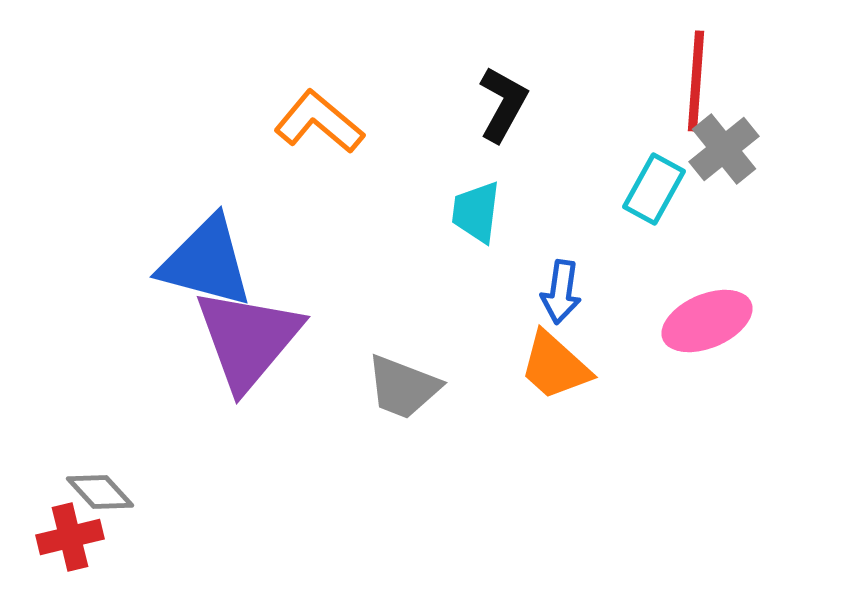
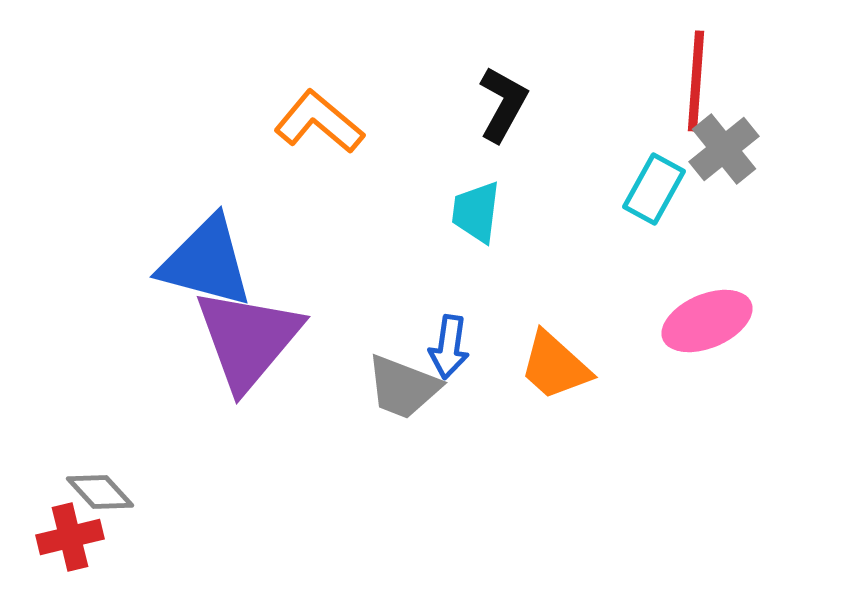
blue arrow: moved 112 px left, 55 px down
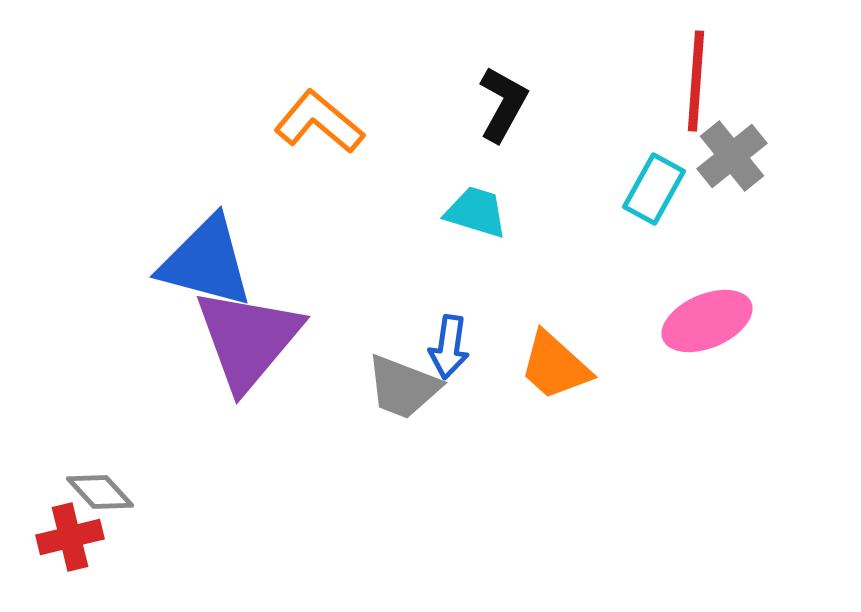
gray cross: moved 8 px right, 7 px down
cyan trapezoid: rotated 100 degrees clockwise
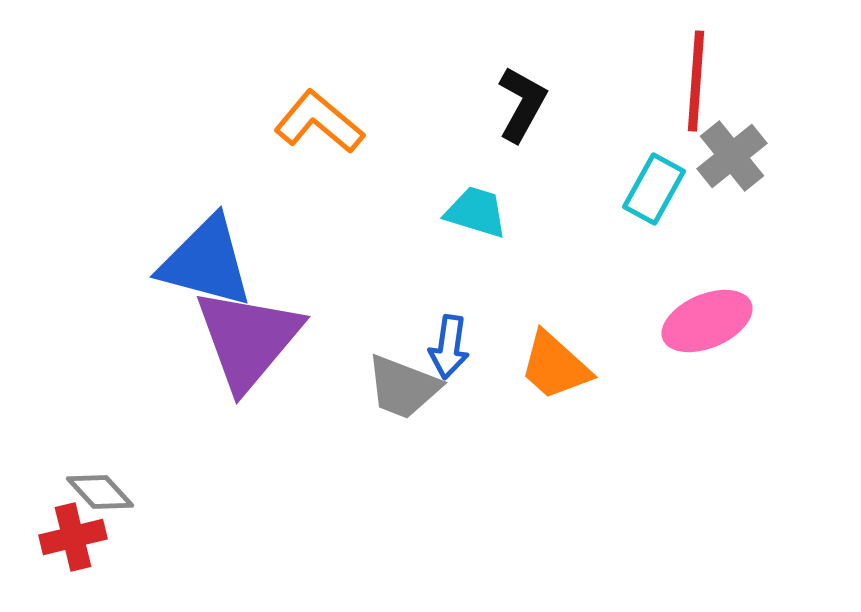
black L-shape: moved 19 px right
red cross: moved 3 px right
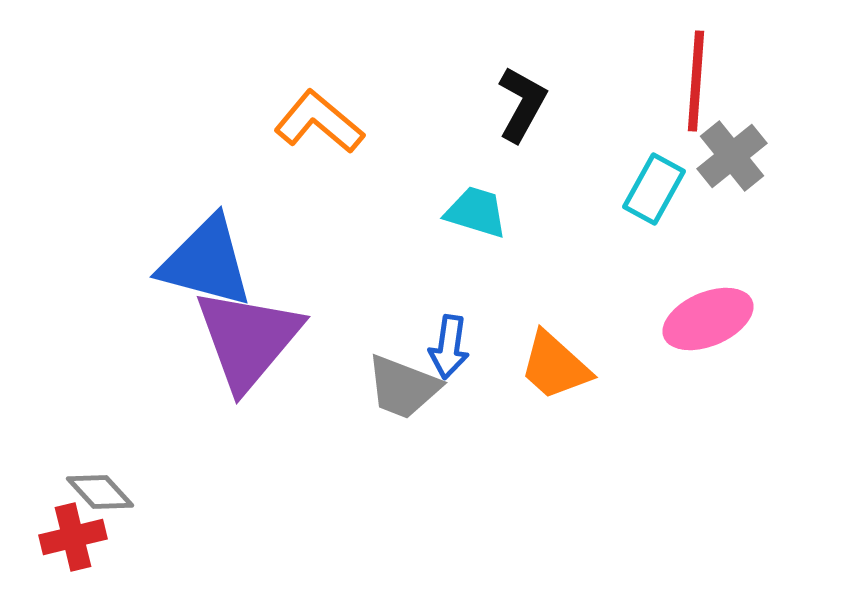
pink ellipse: moved 1 px right, 2 px up
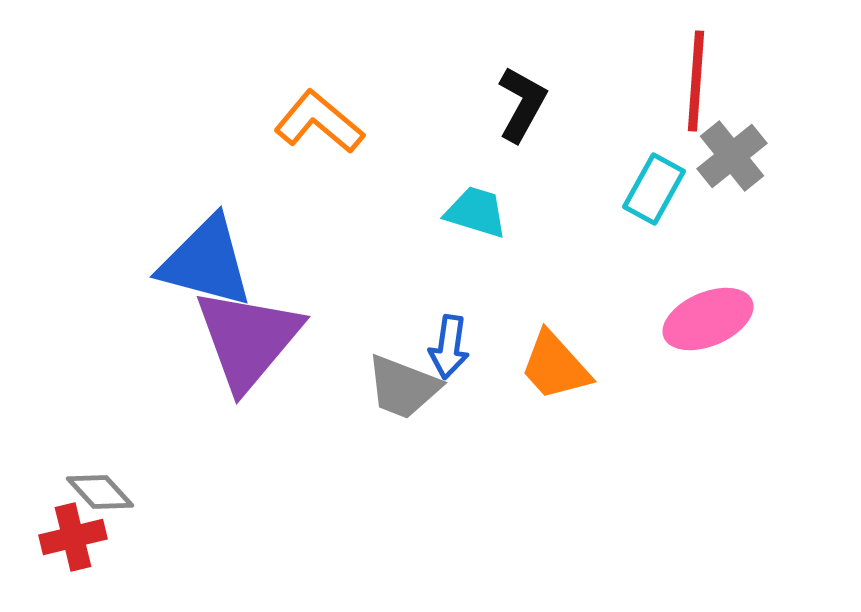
orange trapezoid: rotated 6 degrees clockwise
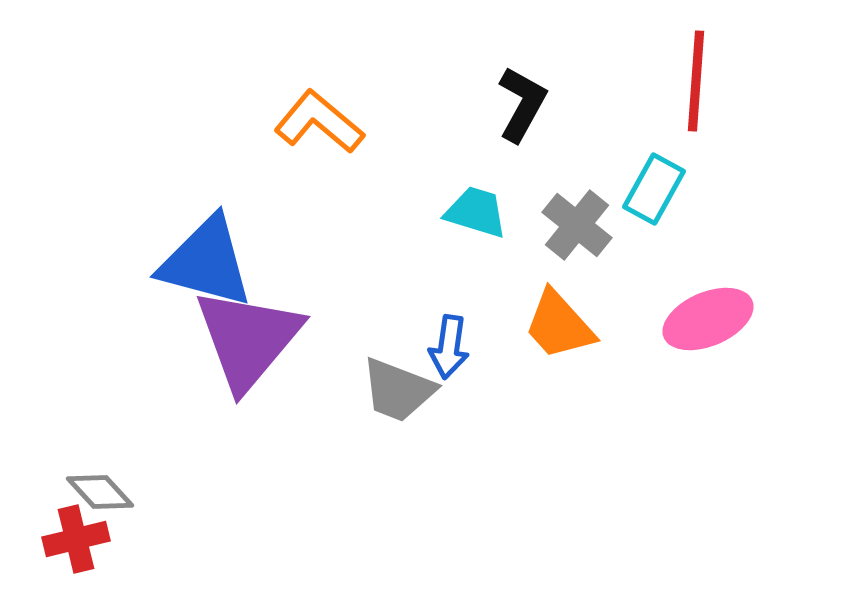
gray cross: moved 155 px left, 69 px down; rotated 12 degrees counterclockwise
orange trapezoid: moved 4 px right, 41 px up
gray trapezoid: moved 5 px left, 3 px down
red cross: moved 3 px right, 2 px down
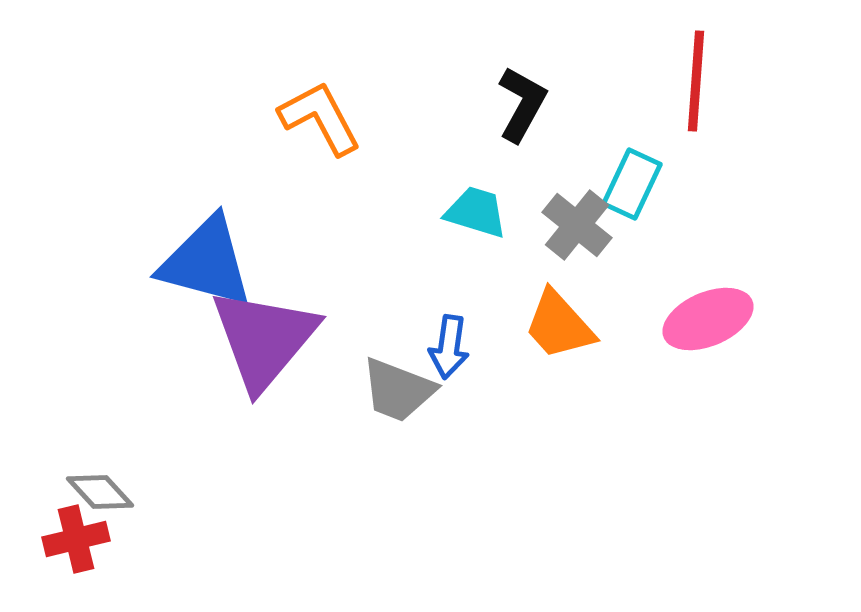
orange L-shape: moved 1 px right, 4 px up; rotated 22 degrees clockwise
cyan rectangle: moved 22 px left, 5 px up; rotated 4 degrees counterclockwise
purple triangle: moved 16 px right
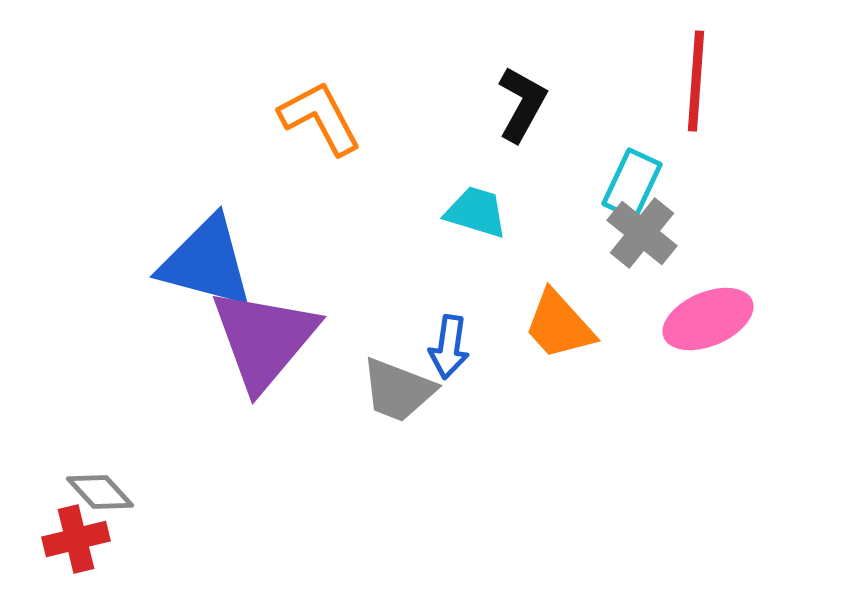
gray cross: moved 65 px right, 8 px down
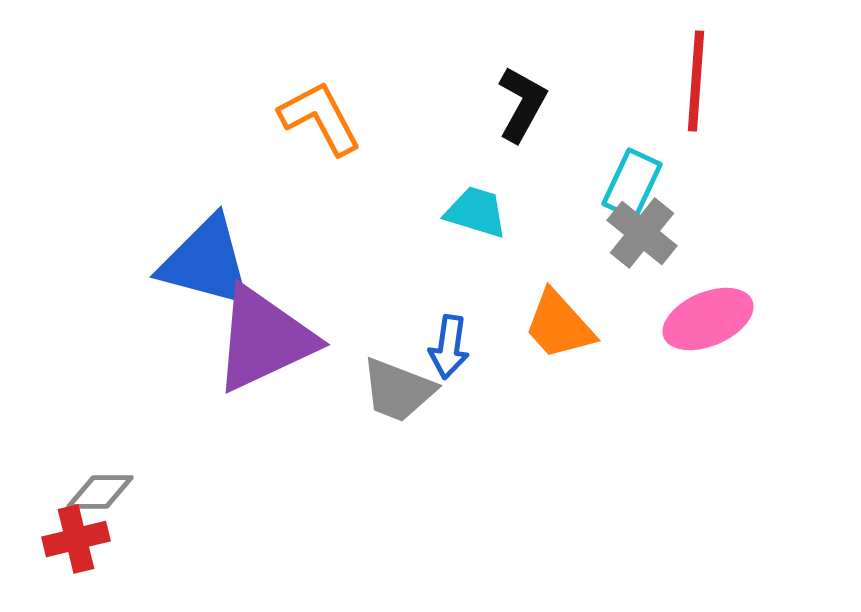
purple triangle: rotated 25 degrees clockwise
gray diamond: rotated 48 degrees counterclockwise
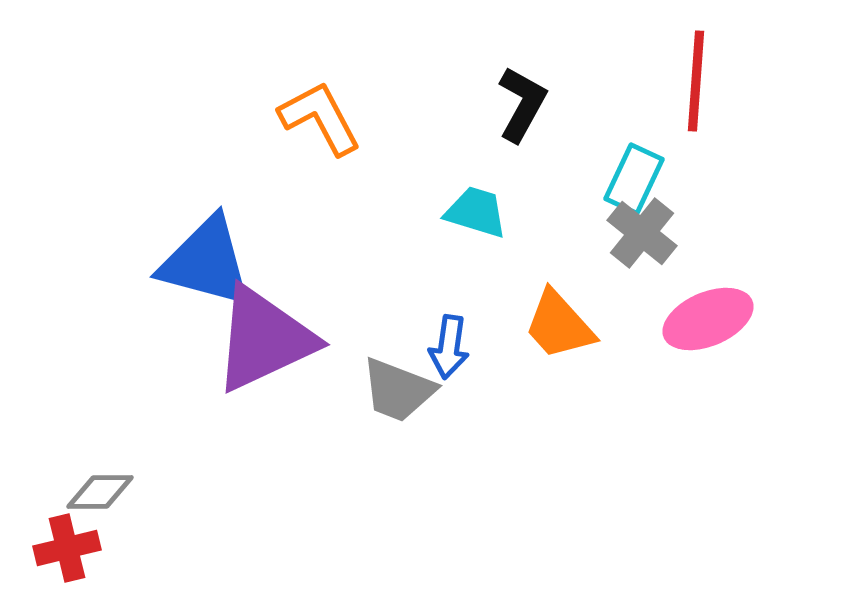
cyan rectangle: moved 2 px right, 5 px up
red cross: moved 9 px left, 9 px down
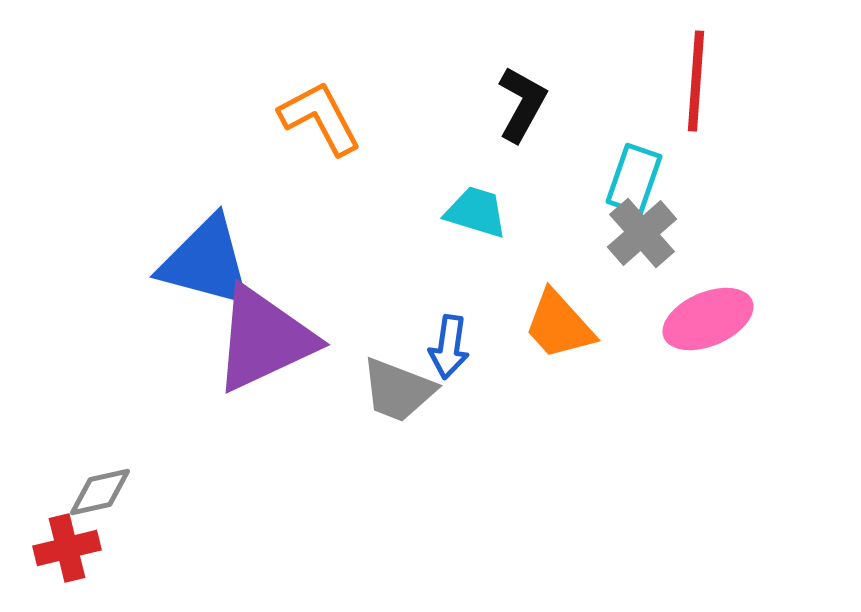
cyan rectangle: rotated 6 degrees counterclockwise
gray cross: rotated 10 degrees clockwise
gray diamond: rotated 12 degrees counterclockwise
